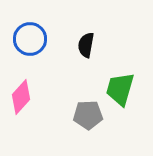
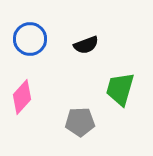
black semicircle: rotated 120 degrees counterclockwise
pink diamond: moved 1 px right
gray pentagon: moved 8 px left, 7 px down
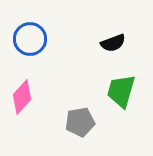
black semicircle: moved 27 px right, 2 px up
green trapezoid: moved 1 px right, 2 px down
gray pentagon: rotated 8 degrees counterclockwise
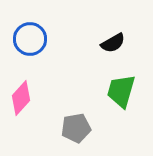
black semicircle: rotated 10 degrees counterclockwise
pink diamond: moved 1 px left, 1 px down
gray pentagon: moved 4 px left, 6 px down
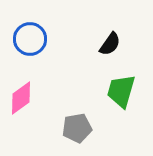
black semicircle: moved 3 px left, 1 px down; rotated 25 degrees counterclockwise
pink diamond: rotated 12 degrees clockwise
gray pentagon: moved 1 px right
